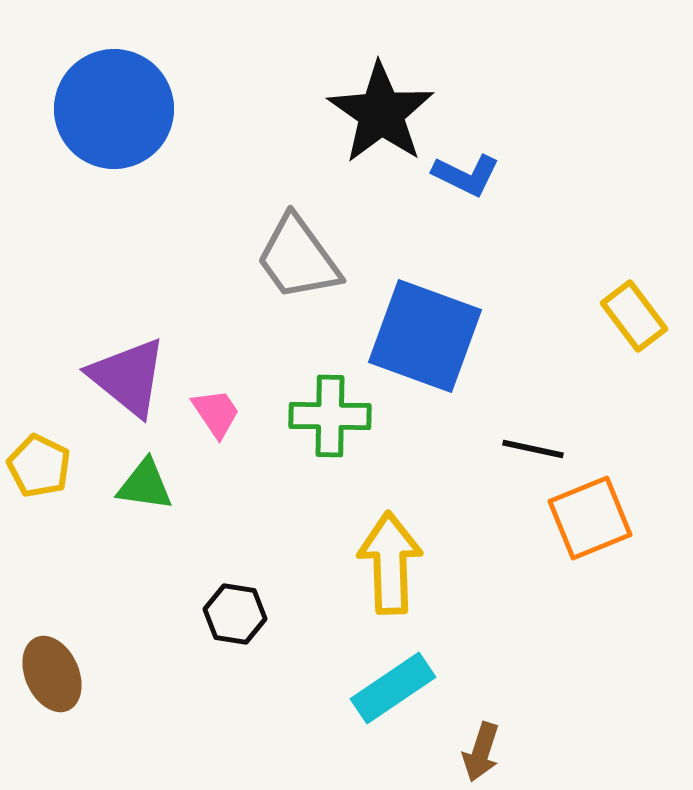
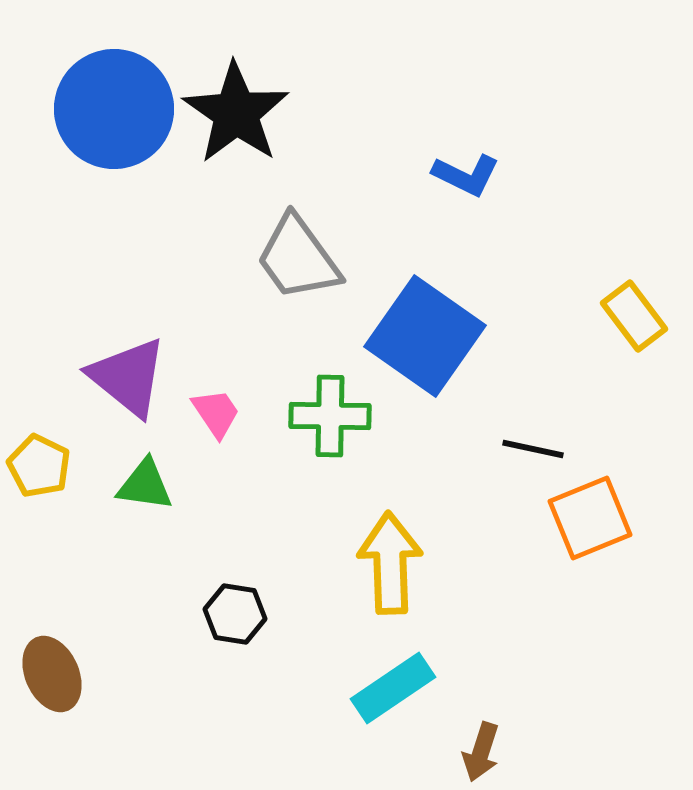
black star: moved 145 px left
blue square: rotated 15 degrees clockwise
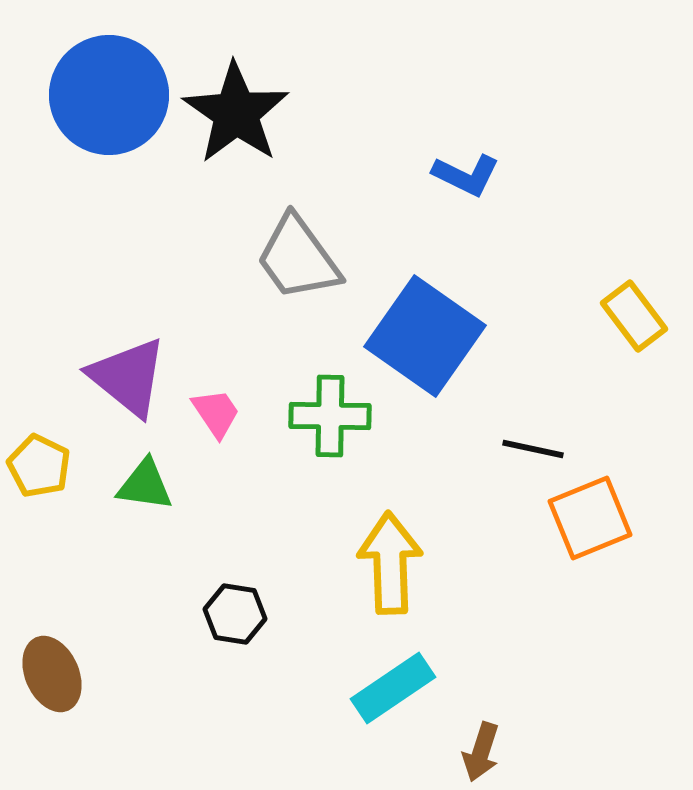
blue circle: moved 5 px left, 14 px up
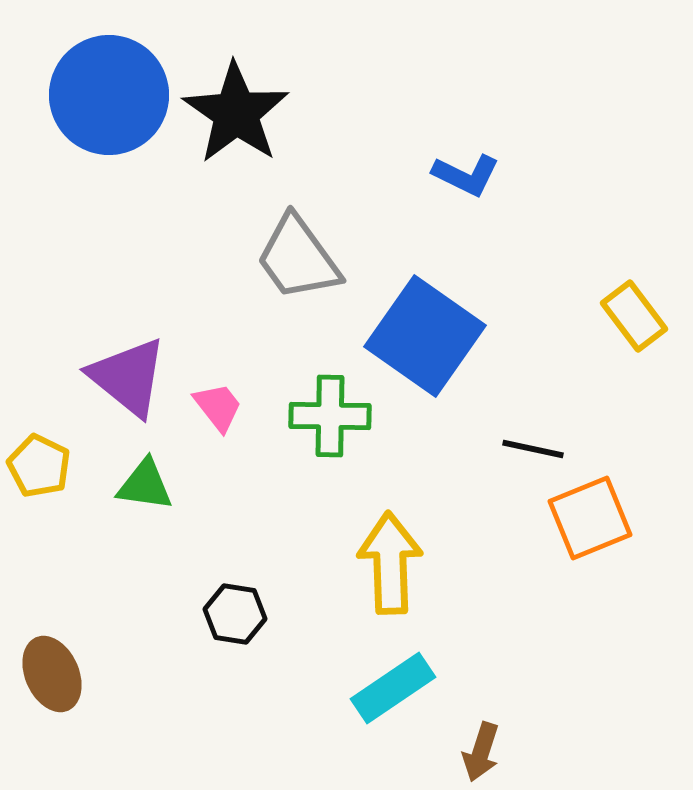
pink trapezoid: moved 2 px right, 6 px up; rotated 4 degrees counterclockwise
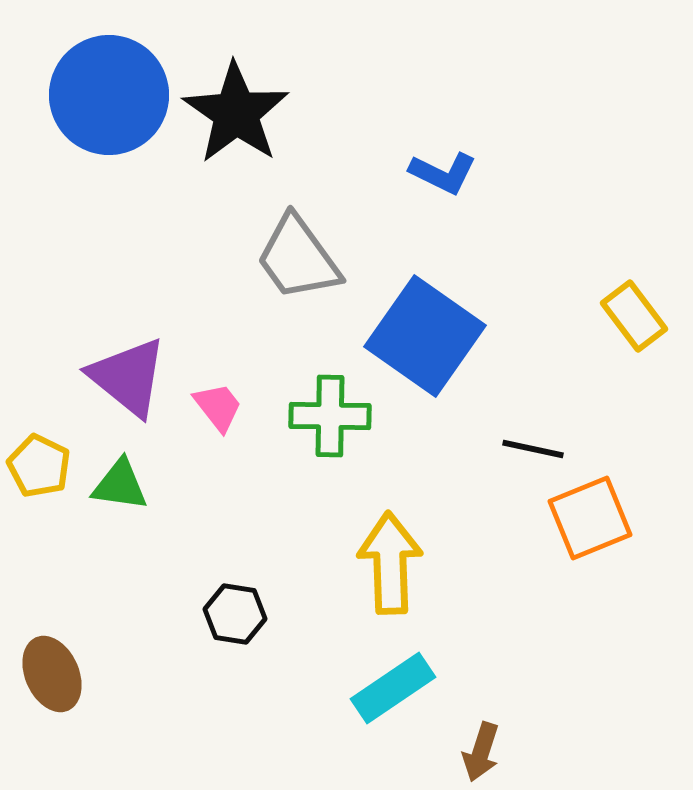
blue L-shape: moved 23 px left, 2 px up
green triangle: moved 25 px left
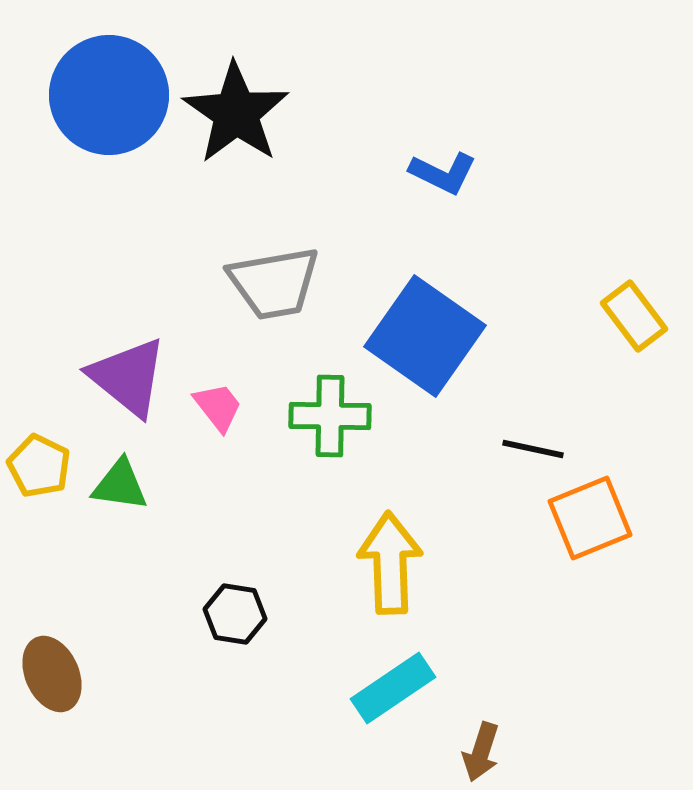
gray trapezoid: moved 24 px left, 25 px down; rotated 64 degrees counterclockwise
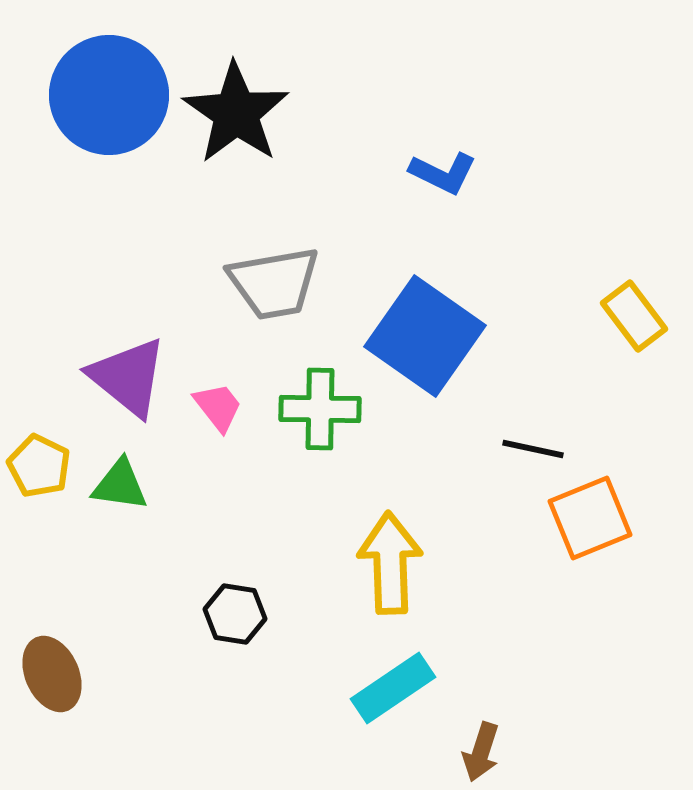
green cross: moved 10 px left, 7 px up
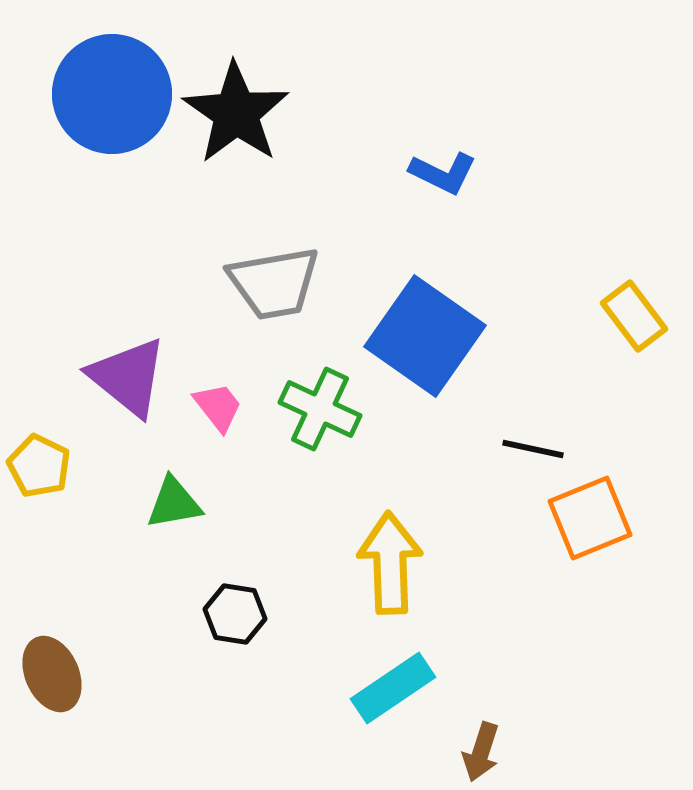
blue circle: moved 3 px right, 1 px up
green cross: rotated 24 degrees clockwise
green triangle: moved 54 px right, 18 px down; rotated 18 degrees counterclockwise
